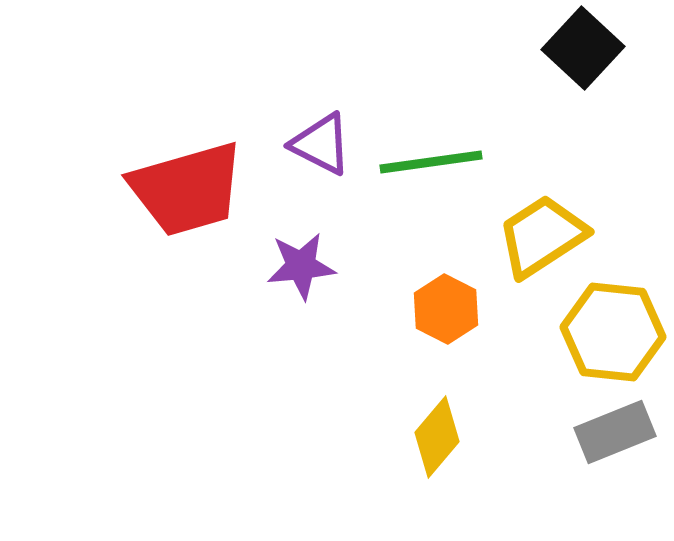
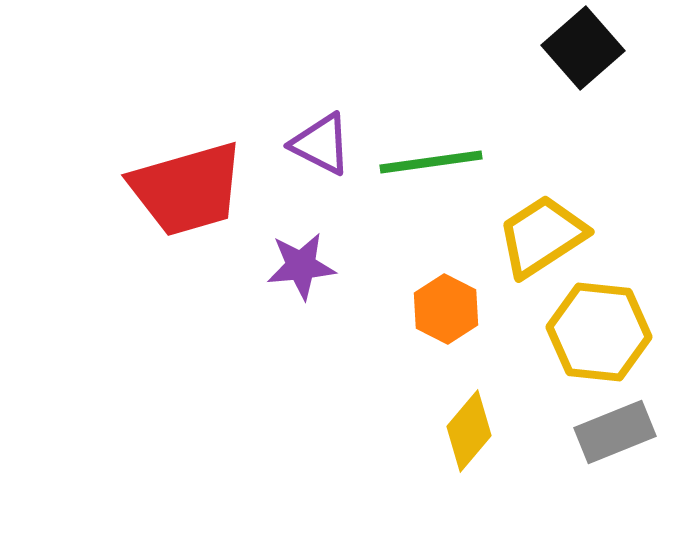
black square: rotated 6 degrees clockwise
yellow hexagon: moved 14 px left
yellow diamond: moved 32 px right, 6 px up
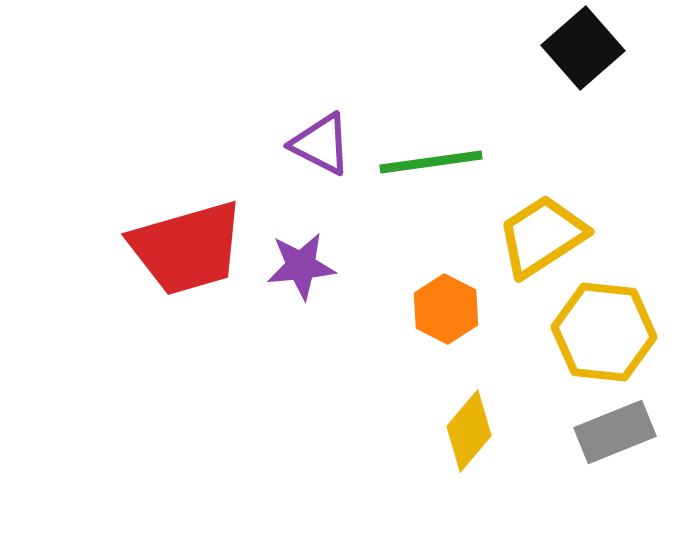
red trapezoid: moved 59 px down
yellow hexagon: moved 5 px right
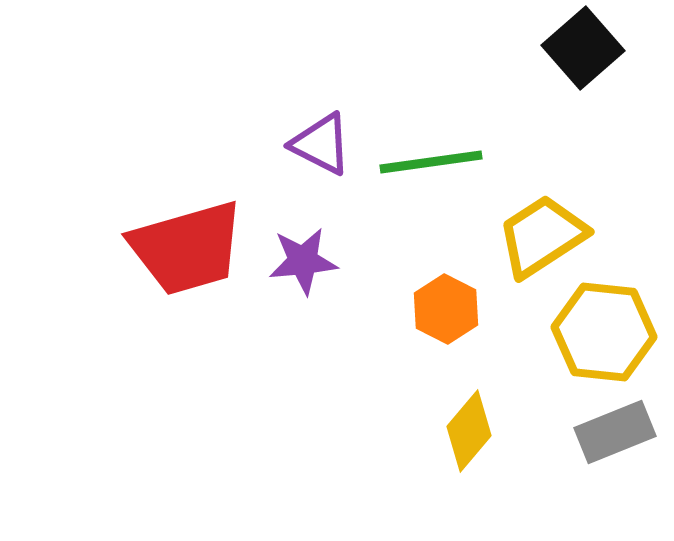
purple star: moved 2 px right, 5 px up
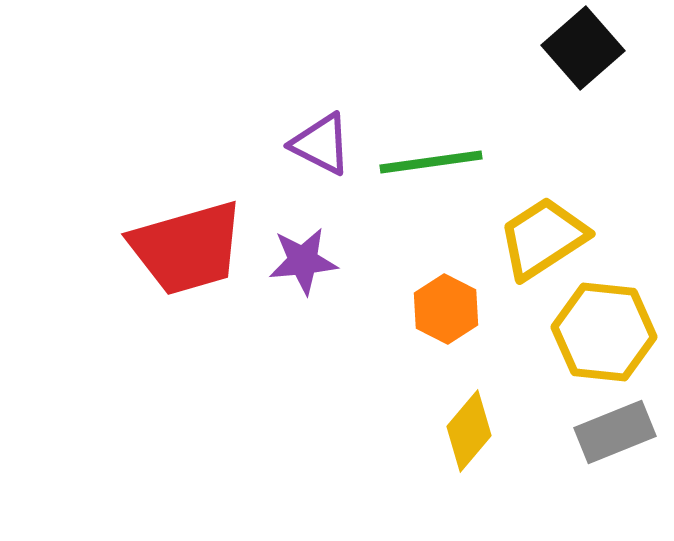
yellow trapezoid: moved 1 px right, 2 px down
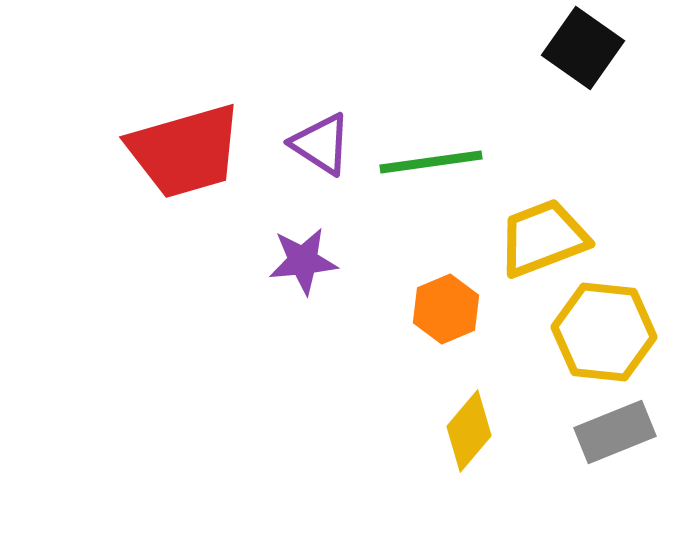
black square: rotated 14 degrees counterclockwise
purple triangle: rotated 6 degrees clockwise
yellow trapezoid: rotated 12 degrees clockwise
red trapezoid: moved 2 px left, 97 px up
orange hexagon: rotated 10 degrees clockwise
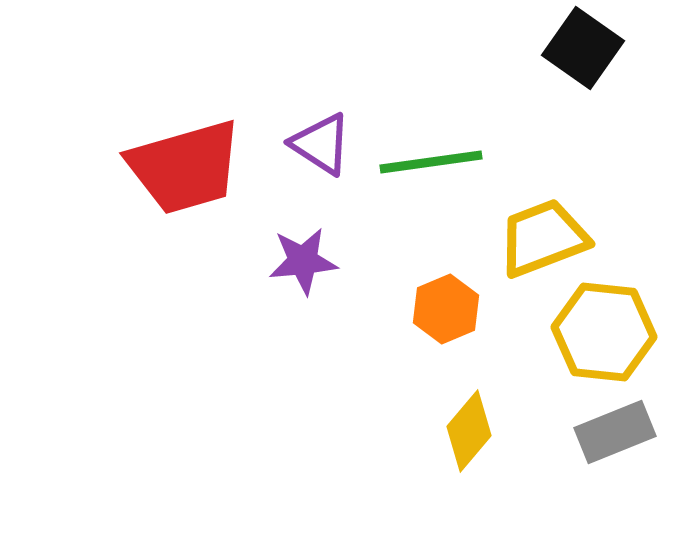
red trapezoid: moved 16 px down
